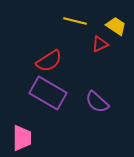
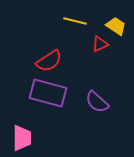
purple rectangle: rotated 15 degrees counterclockwise
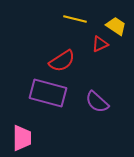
yellow line: moved 2 px up
red semicircle: moved 13 px right
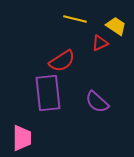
red triangle: moved 1 px up
purple rectangle: rotated 69 degrees clockwise
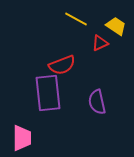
yellow line: moved 1 px right; rotated 15 degrees clockwise
red semicircle: moved 4 px down; rotated 12 degrees clockwise
purple semicircle: rotated 35 degrees clockwise
